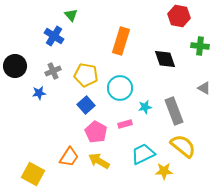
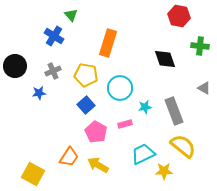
orange rectangle: moved 13 px left, 2 px down
yellow arrow: moved 1 px left, 4 px down
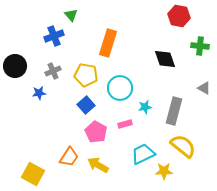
blue cross: rotated 36 degrees clockwise
gray rectangle: rotated 36 degrees clockwise
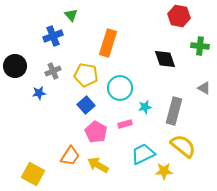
blue cross: moved 1 px left
orange trapezoid: moved 1 px right, 1 px up
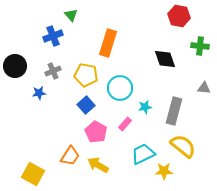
gray triangle: rotated 24 degrees counterclockwise
pink rectangle: rotated 32 degrees counterclockwise
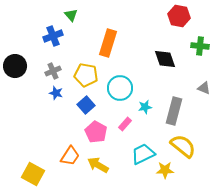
gray triangle: rotated 16 degrees clockwise
blue star: moved 17 px right; rotated 24 degrees clockwise
yellow star: moved 1 px right, 1 px up
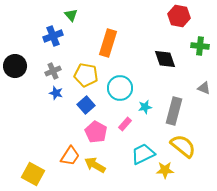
yellow arrow: moved 3 px left
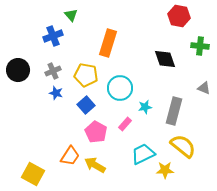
black circle: moved 3 px right, 4 px down
